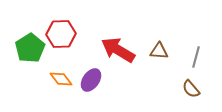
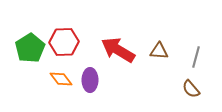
red hexagon: moved 3 px right, 8 px down
purple ellipse: moved 1 px left; rotated 35 degrees counterclockwise
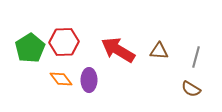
purple ellipse: moved 1 px left
brown semicircle: rotated 18 degrees counterclockwise
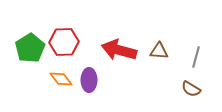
red arrow: moved 1 px right; rotated 16 degrees counterclockwise
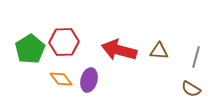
green pentagon: moved 1 px down
purple ellipse: rotated 15 degrees clockwise
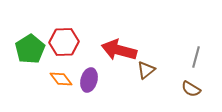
brown triangle: moved 13 px left, 19 px down; rotated 42 degrees counterclockwise
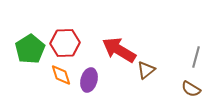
red hexagon: moved 1 px right, 1 px down
red arrow: rotated 16 degrees clockwise
orange diamond: moved 4 px up; rotated 20 degrees clockwise
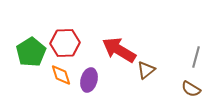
green pentagon: moved 1 px right, 3 px down
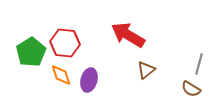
red hexagon: rotated 8 degrees clockwise
red arrow: moved 9 px right, 15 px up
gray line: moved 3 px right, 7 px down
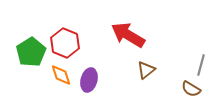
red hexagon: rotated 16 degrees clockwise
gray line: moved 2 px right, 1 px down
